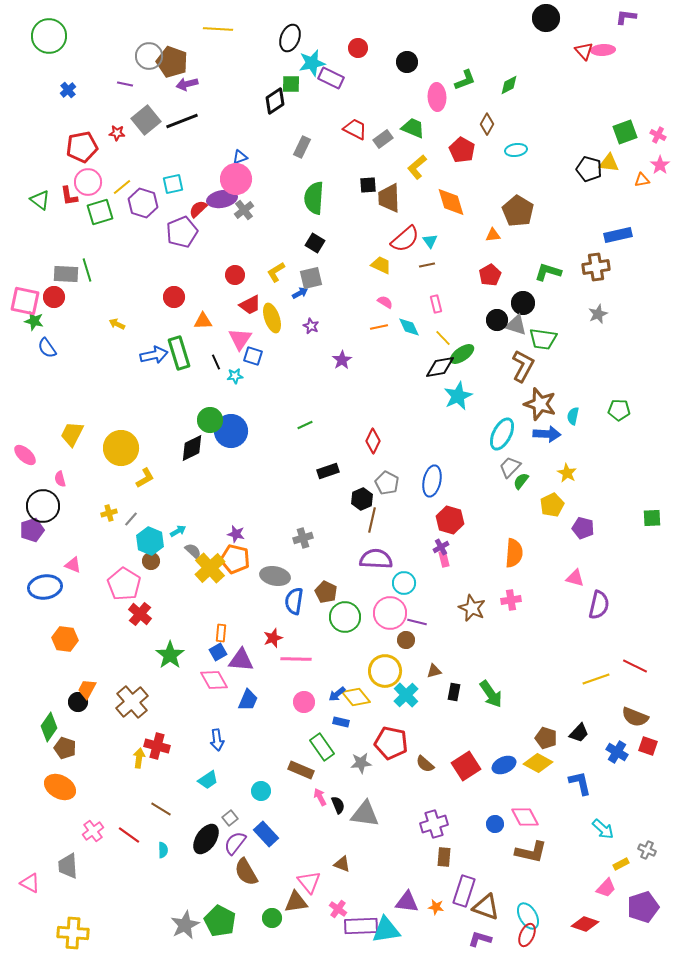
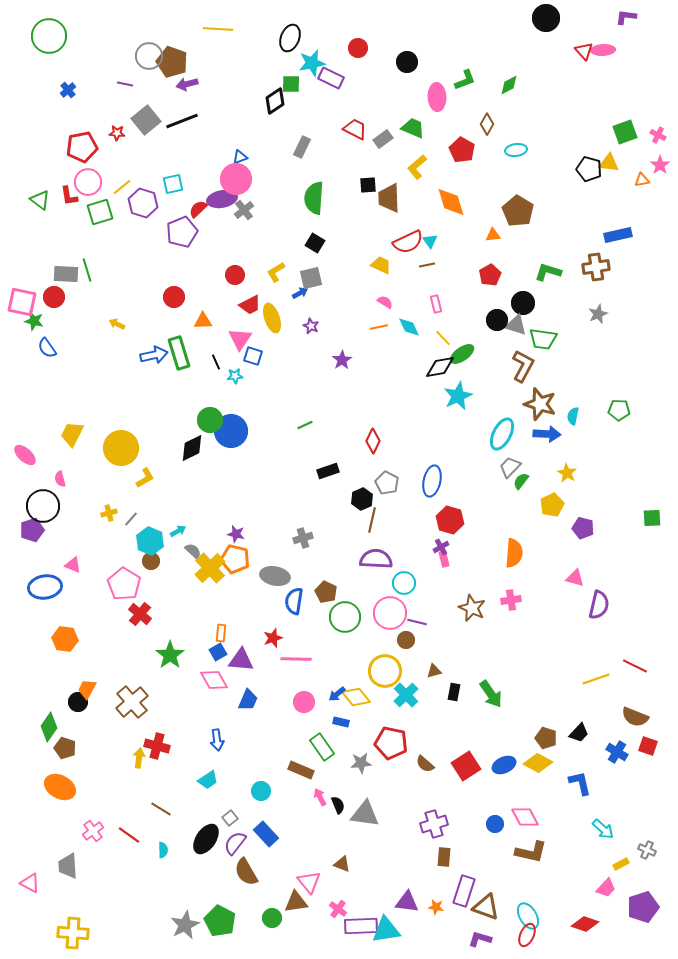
red semicircle at (405, 239): moved 3 px right, 3 px down; rotated 16 degrees clockwise
pink square at (25, 301): moved 3 px left, 1 px down
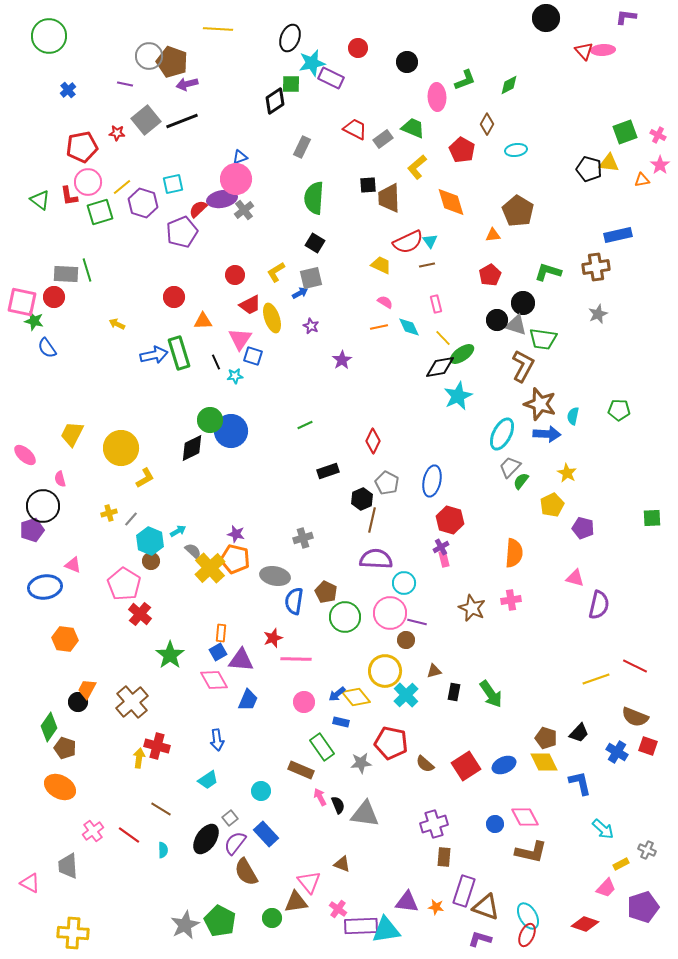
yellow diamond at (538, 763): moved 6 px right, 1 px up; rotated 36 degrees clockwise
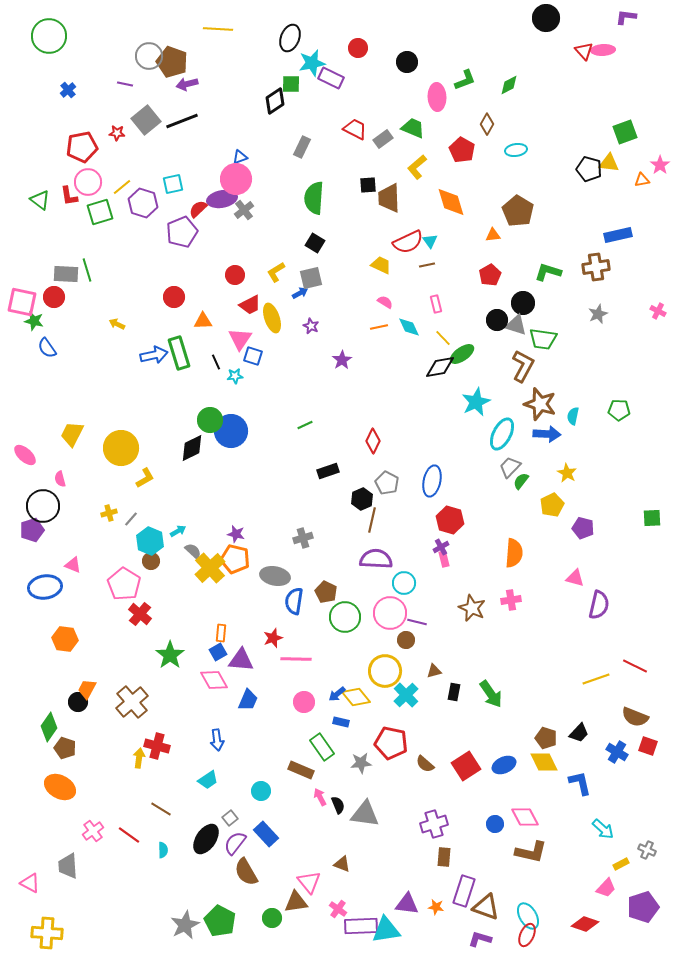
pink cross at (658, 135): moved 176 px down
cyan star at (458, 396): moved 18 px right, 6 px down
purple triangle at (407, 902): moved 2 px down
yellow cross at (73, 933): moved 26 px left
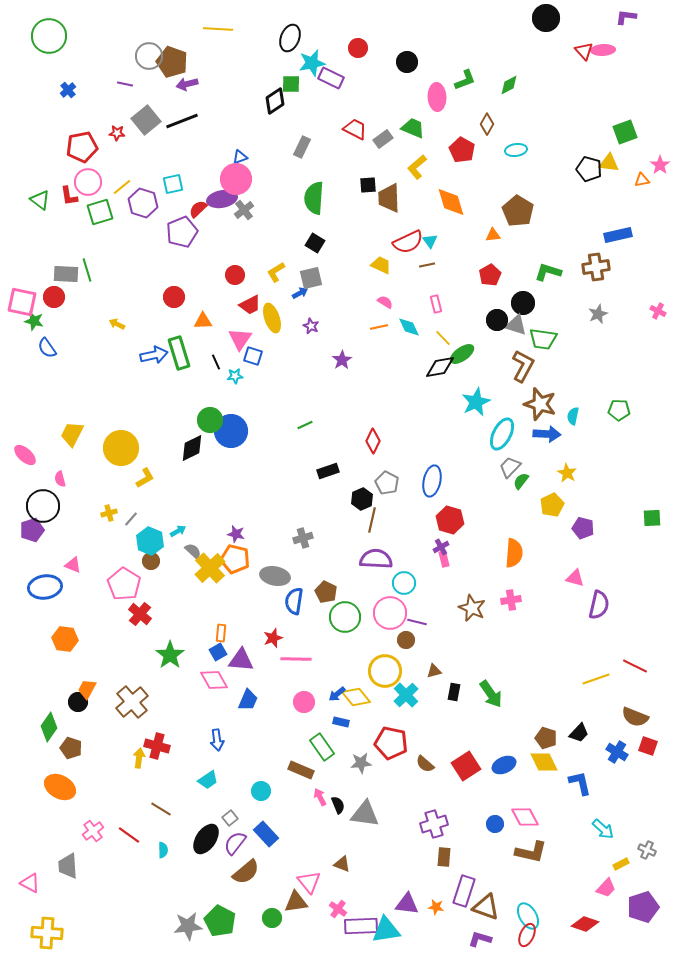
brown pentagon at (65, 748): moved 6 px right
brown semicircle at (246, 872): rotated 100 degrees counterclockwise
gray star at (185, 925): moved 3 px right, 1 px down; rotated 20 degrees clockwise
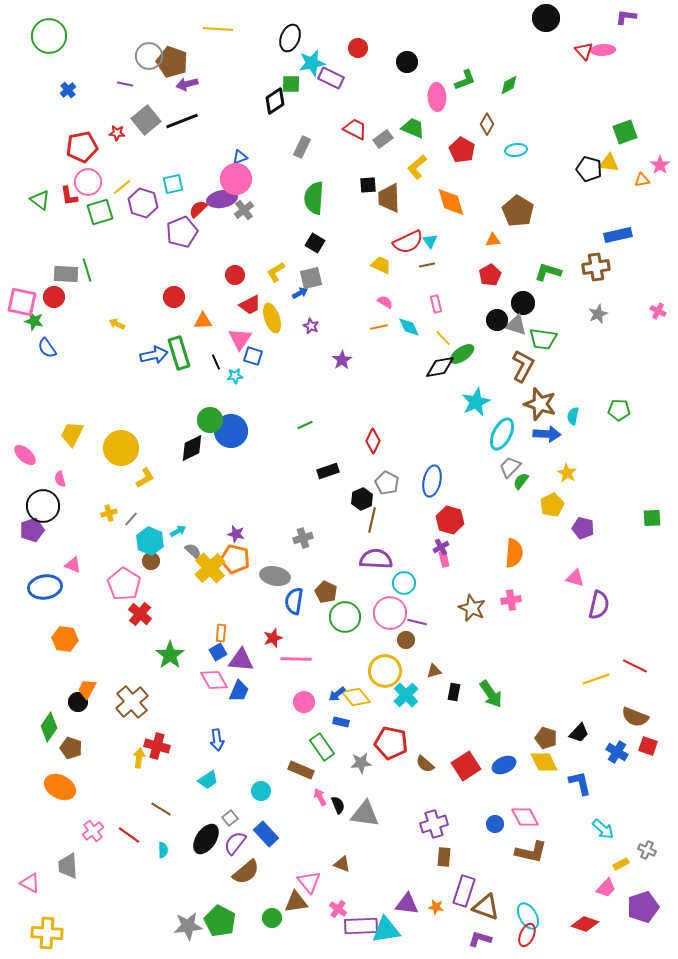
orange triangle at (493, 235): moved 5 px down
blue trapezoid at (248, 700): moved 9 px left, 9 px up
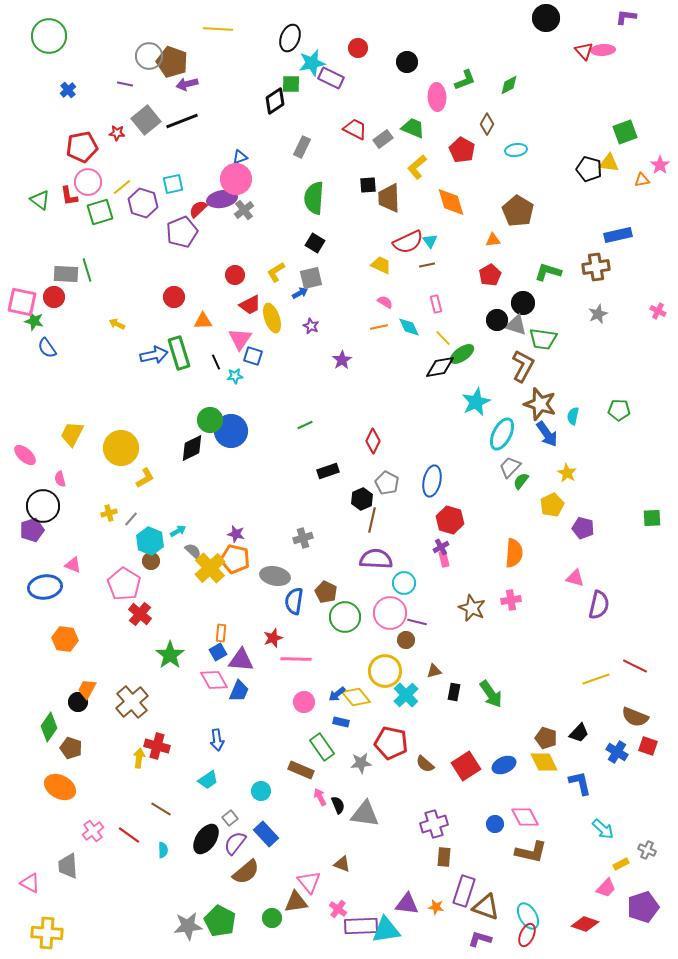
blue arrow at (547, 434): rotated 52 degrees clockwise
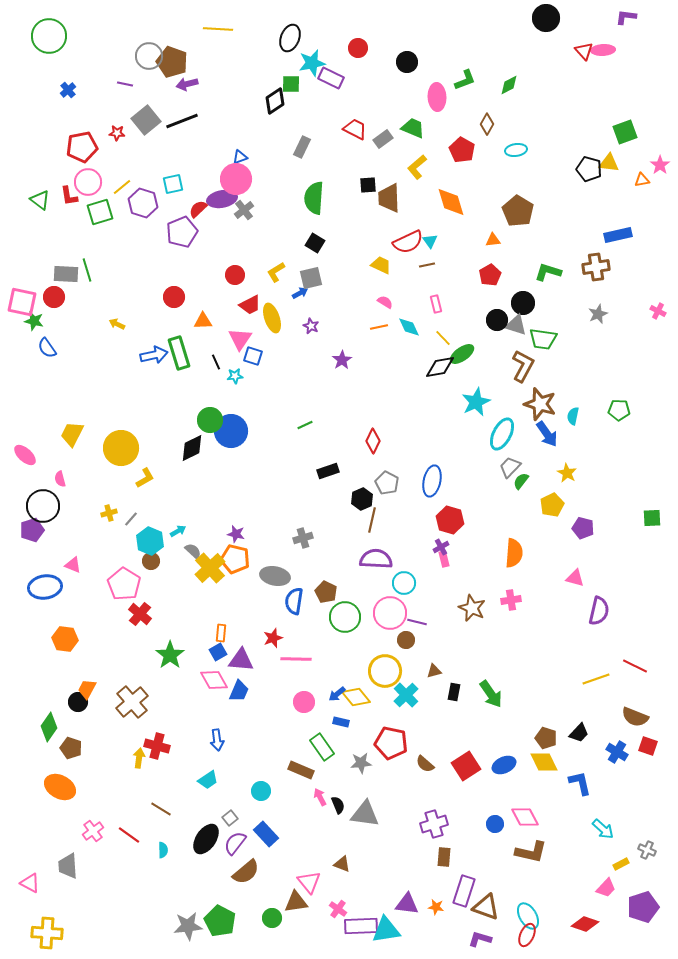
purple semicircle at (599, 605): moved 6 px down
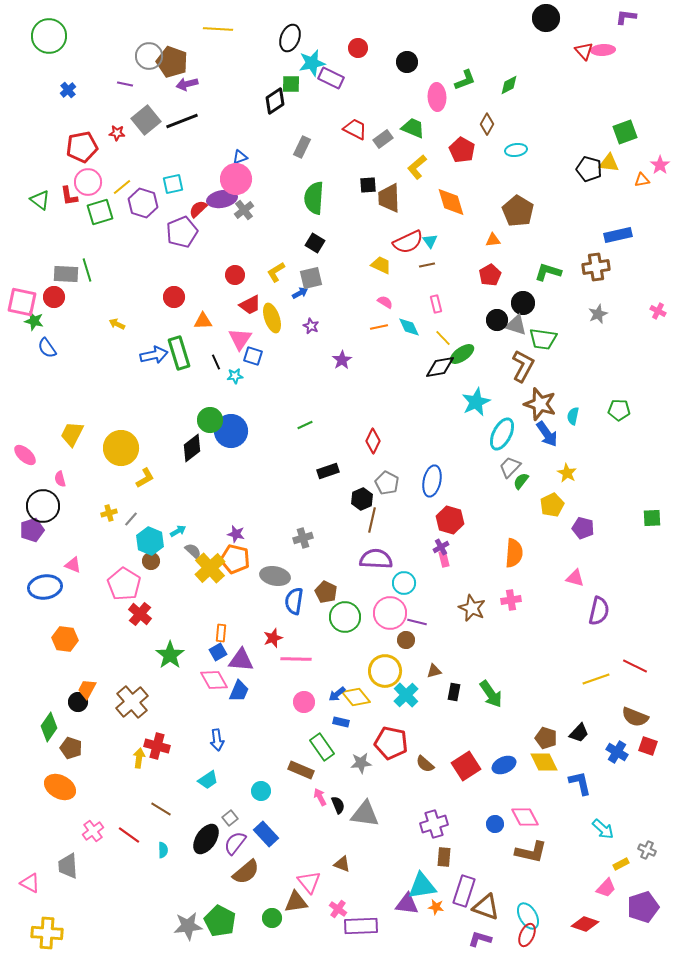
black diamond at (192, 448): rotated 12 degrees counterclockwise
cyan triangle at (386, 930): moved 36 px right, 44 px up
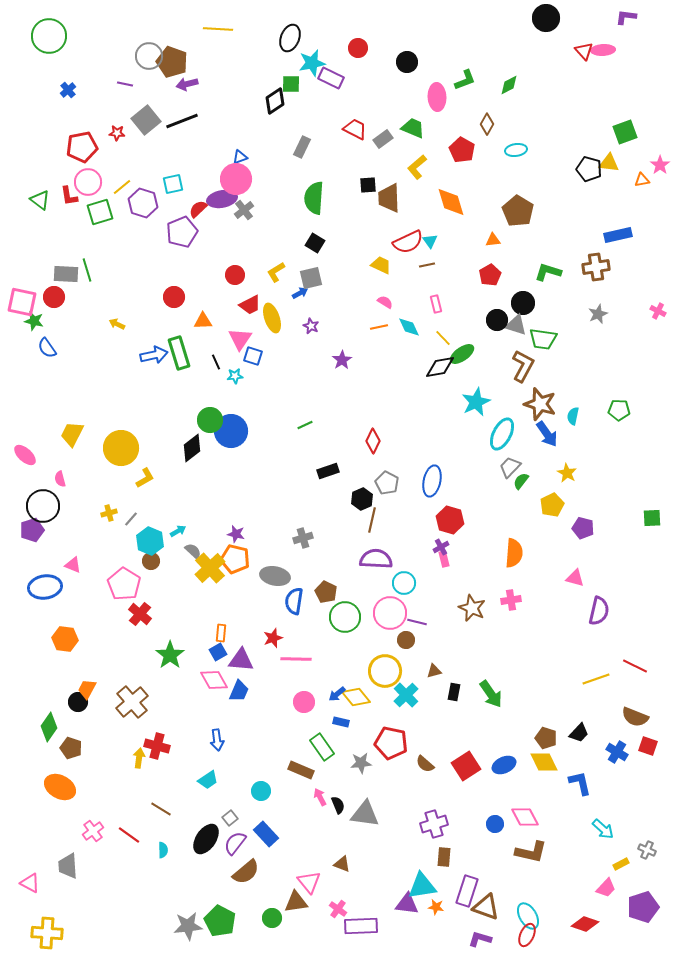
purple rectangle at (464, 891): moved 3 px right
